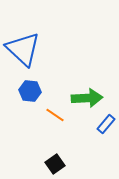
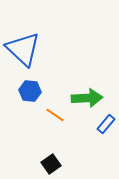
black square: moved 4 px left
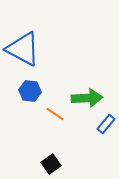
blue triangle: rotated 15 degrees counterclockwise
orange line: moved 1 px up
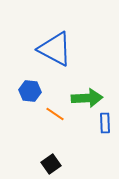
blue triangle: moved 32 px right
blue rectangle: moved 1 px left, 1 px up; rotated 42 degrees counterclockwise
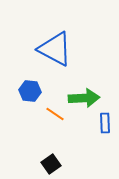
green arrow: moved 3 px left
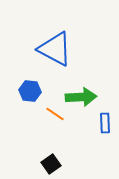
green arrow: moved 3 px left, 1 px up
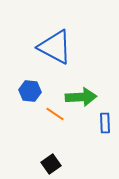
blue triangle: moved 2 px up
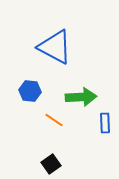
orange line: moved 1 px left, 6 px down
